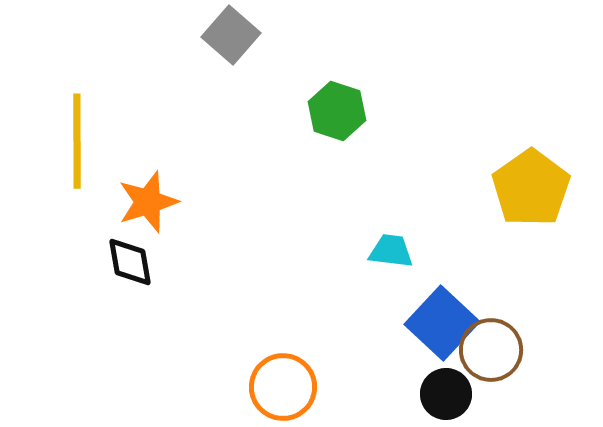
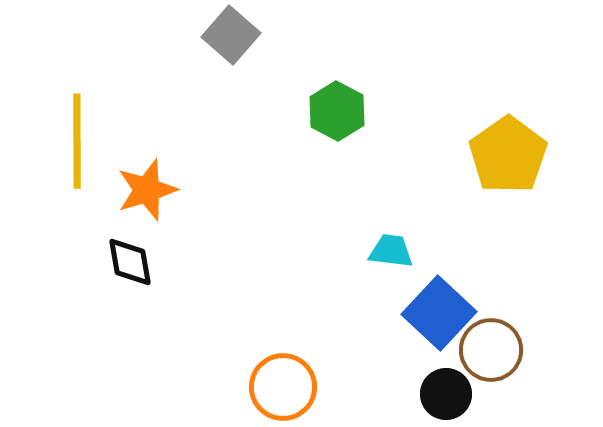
green hexagon: rotated 10 degrees clockwise
yellow pentagon: moved 23 px left, 33 px up
orange star: moved 1 px left, 12 px up
blue square: moved 3 px left, 10 px up
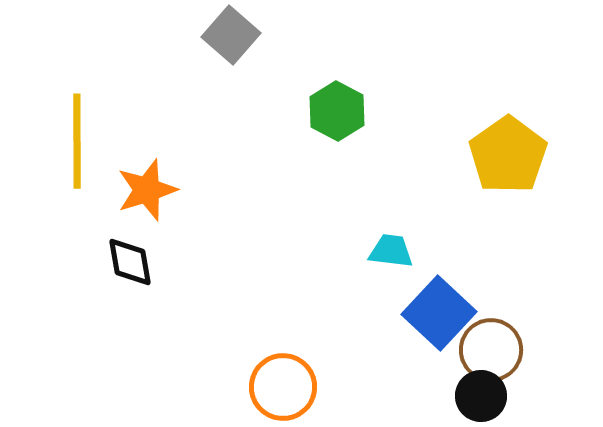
black circle: moved 35 px right, 2 px down
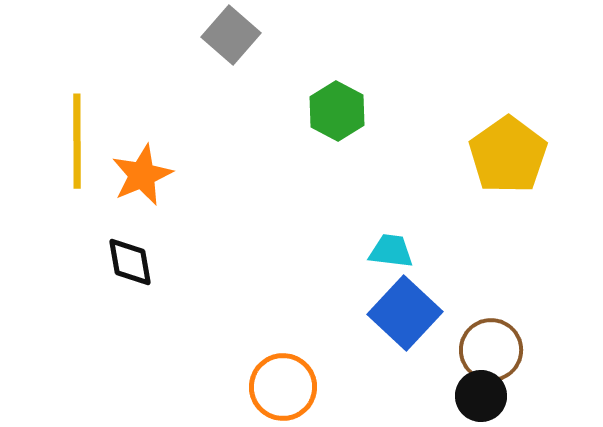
orange star: moved 5 px left, 15 px up; rotated 6 degrees counterclockwise
blue square: moved 34 px left
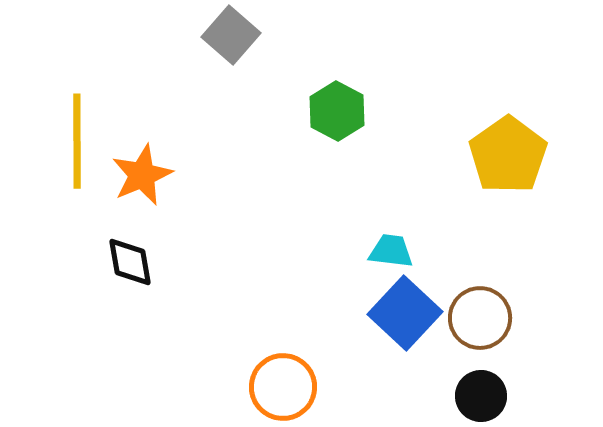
brown circle: moved 11 px left, 32 px up
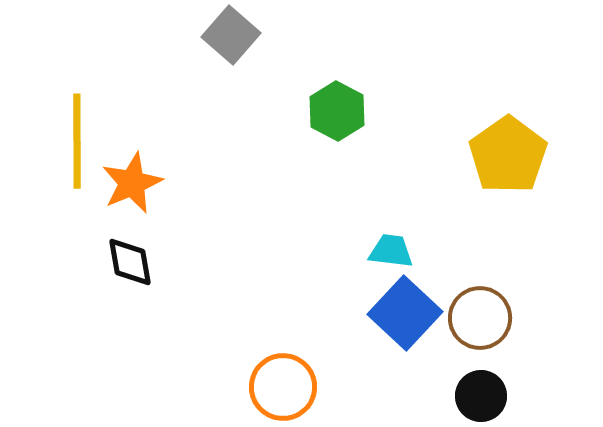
orange star: moved 10 px left, 8 px down
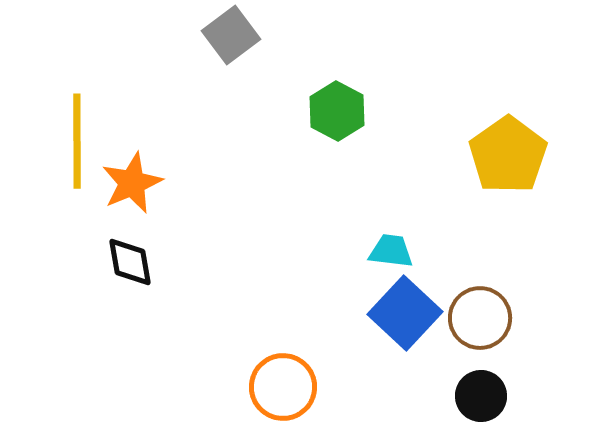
gray square: rotated 12 degrees clockwise
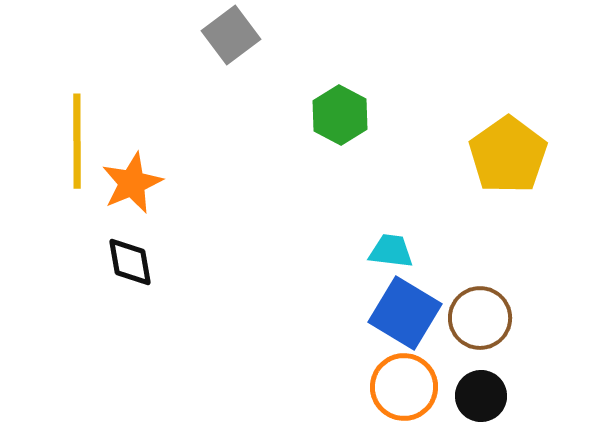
green hexagon: moved 3 px right, 4 px down
blue square: rotated 12 degrees counterclockwise
orange circle: moved 121 px right
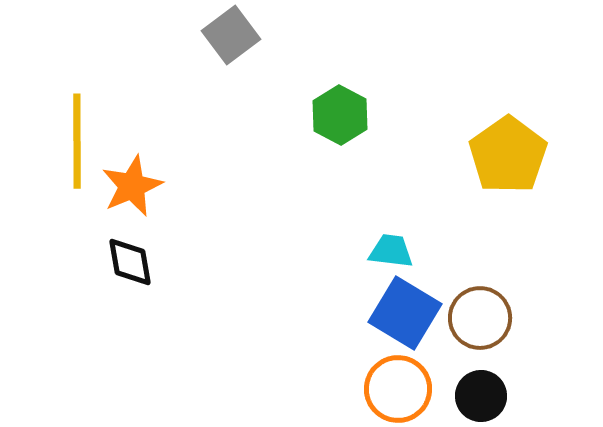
orange star: moved 3 px down
orange circle: moved 6 px left, 2 px down
